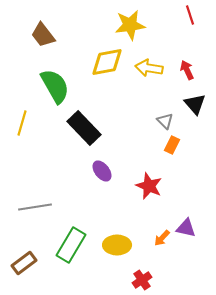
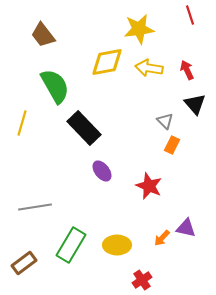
yellow star: moved 9 px right, 4 px down
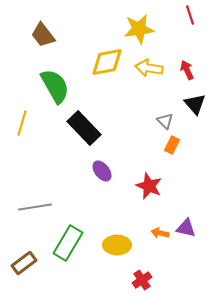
orange arrow: moved 2 px left, 5 px up; rotated 60 degrees clockwise
green rectangle: moved 3 px left, 2 px up
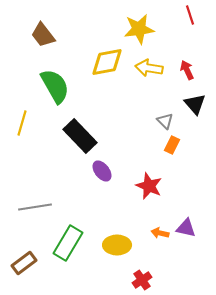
black rectangle: moved 4 px left, 8 px down
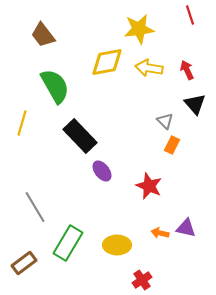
gray line: rotated 68 degrees clockwise
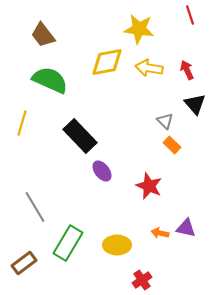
yellow star: rotated 16 degrees clockwise
green semicircle: moved 5 px left, 6 px up; rotated 36 degrees counterclockwise
orange rectangle: rotated 72 degrees counterclockwise
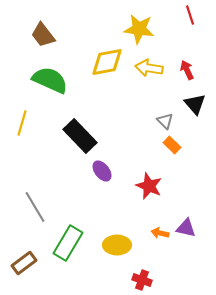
red cross: rotated 36 degrees counterclockwise
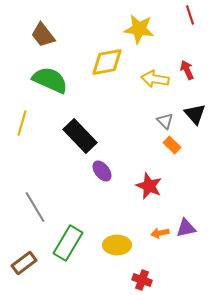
yellow arrow: moved 6 px right, 11 px down
black triangle: moved 10 px down
purple triangle: rotated 25 degrees counterclockwise
orange arrow: rotated 24 degrees counterclockwise
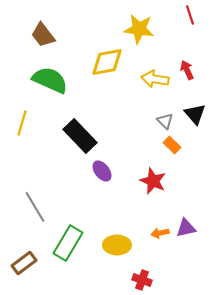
red star: moved 4 px right, 5 px up
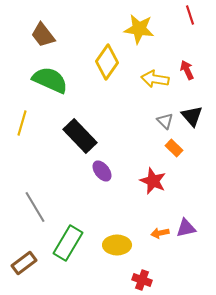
yellow diamond: rotated 44 degrees counterclockwise
black triangle: moved 3 px left, 2 px down
orange rectangle: moved 2 px right, 3 px down
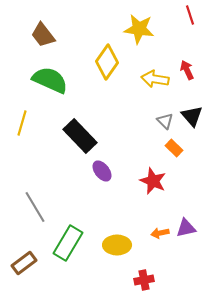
red cross: moved 2 px right; rotated 30 degrees counterclockwise
